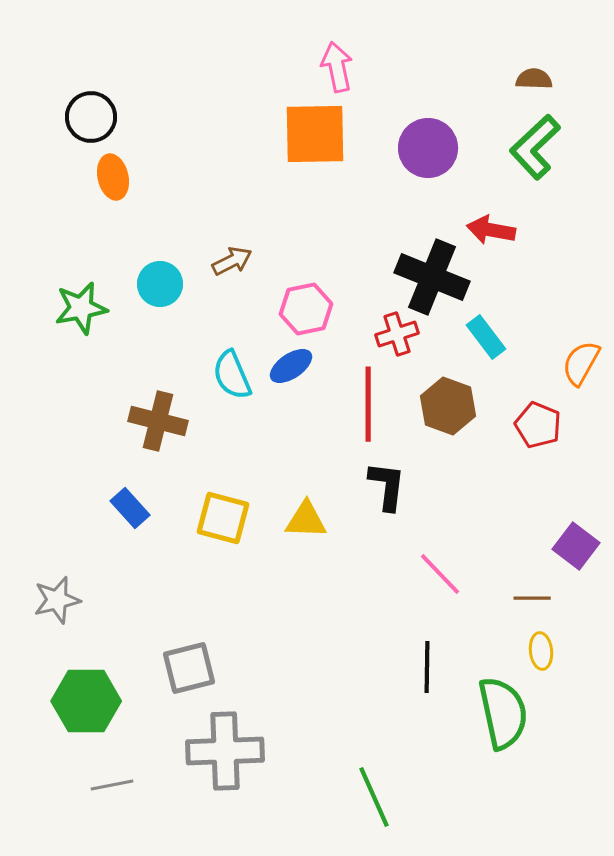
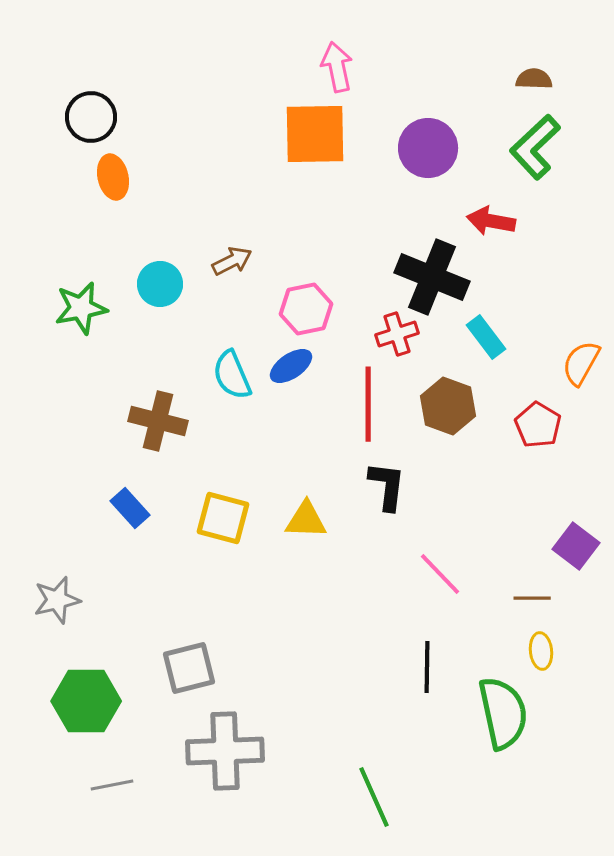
red arrow: moved 9 px up
red pentagon: rotated 9 degrees clockwise
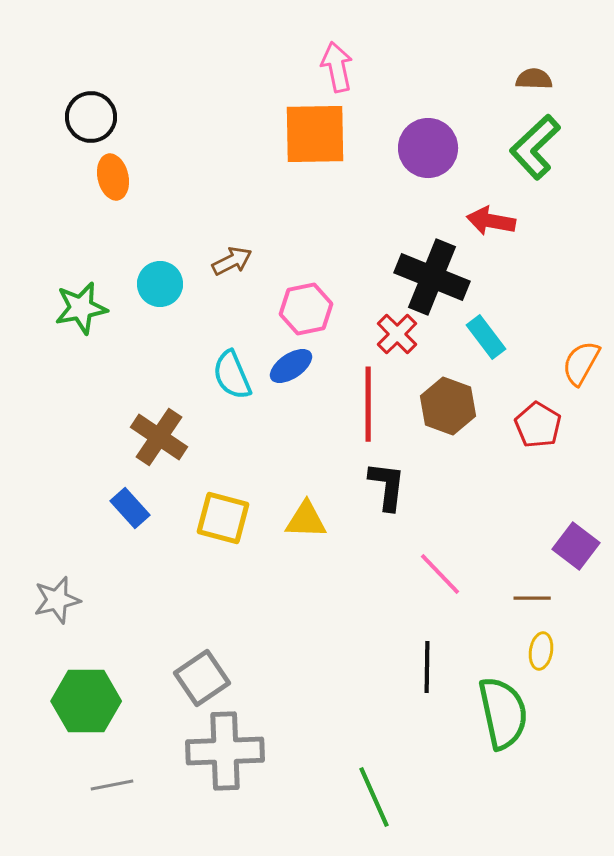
red cross: rotated 27 degrees counterclockwise
brown cross: moved 1 px right, 16 px down; rotated 20 degrees clockwise
yellow ellipse: rotated 15 degrees clockwise
gray square: moved 13 px right, 10 px down; rotated 20 degrees counterclockwise
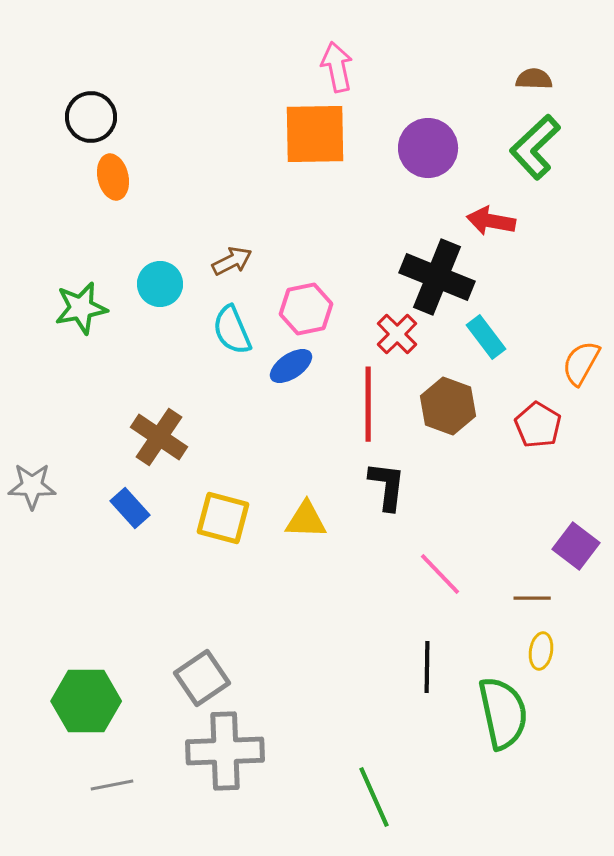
black cross: moved 5 px right
cyan semicircle: moved 45 px up
gray star: moved 25 px left, 114 px up; rotated 15 degrees clockwise
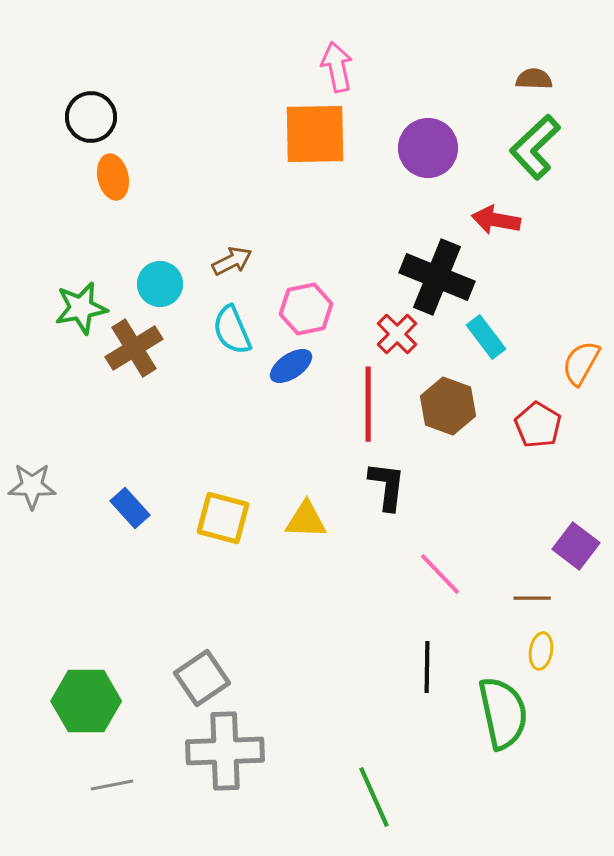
red arrow: moved 5 px right, 1 px up
brown cross: moved 25 px left, 89 px up; rotated 24 degrees clockwise
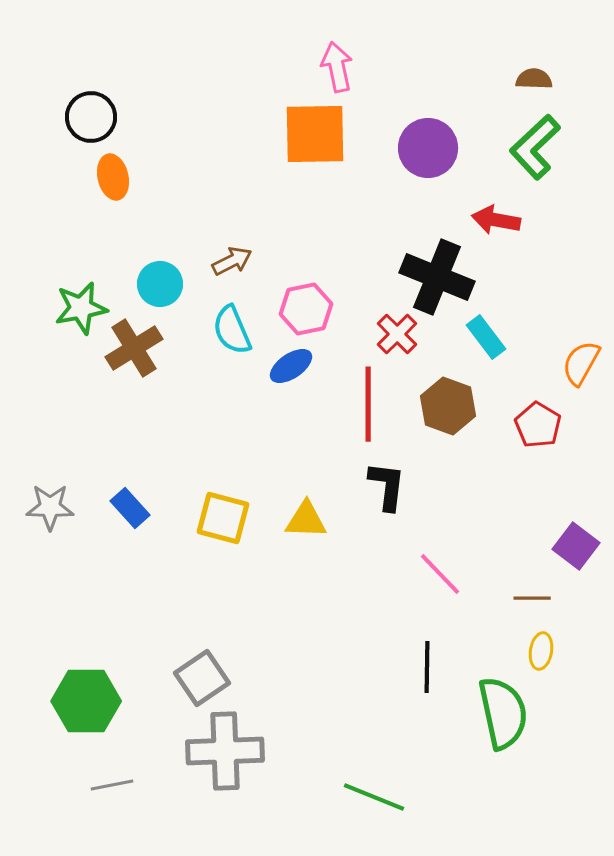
gray star: moved 18 px right, 21 px down
green line: rotated 44 degrees counterclockwise
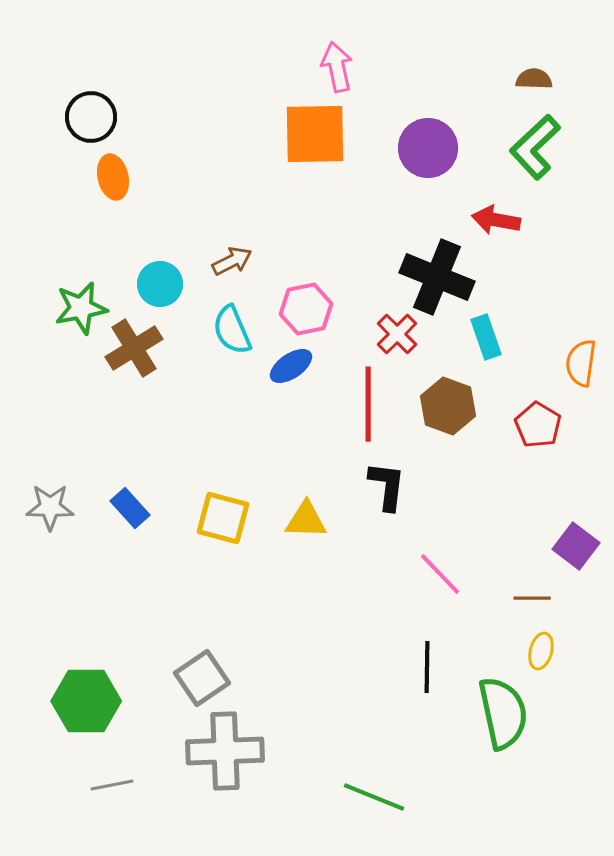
cyan rectangle: rotated 18 degrees clockwise
orange semicircle: rotated 21 degrees counterclockwise
yellow ellipse: rotated 6 degrees clockwise
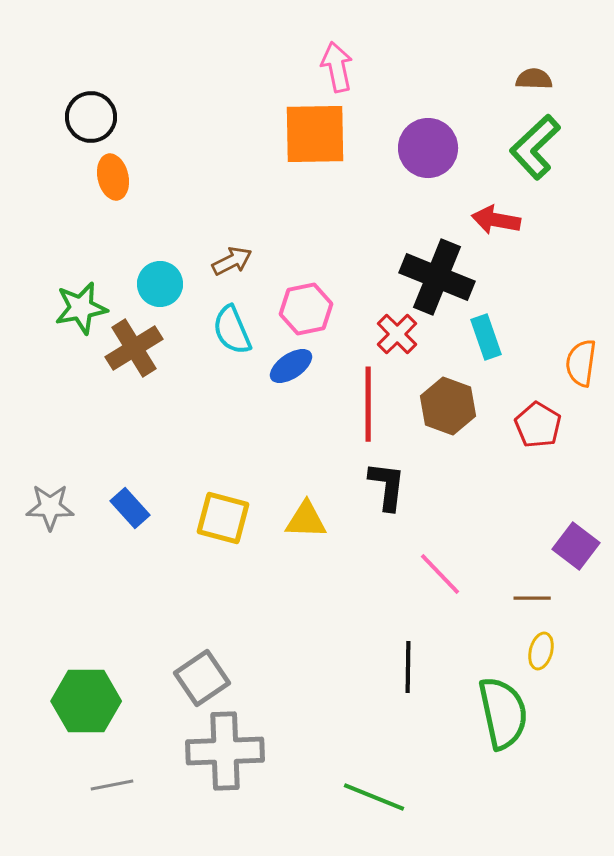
black line: moved 19 px left
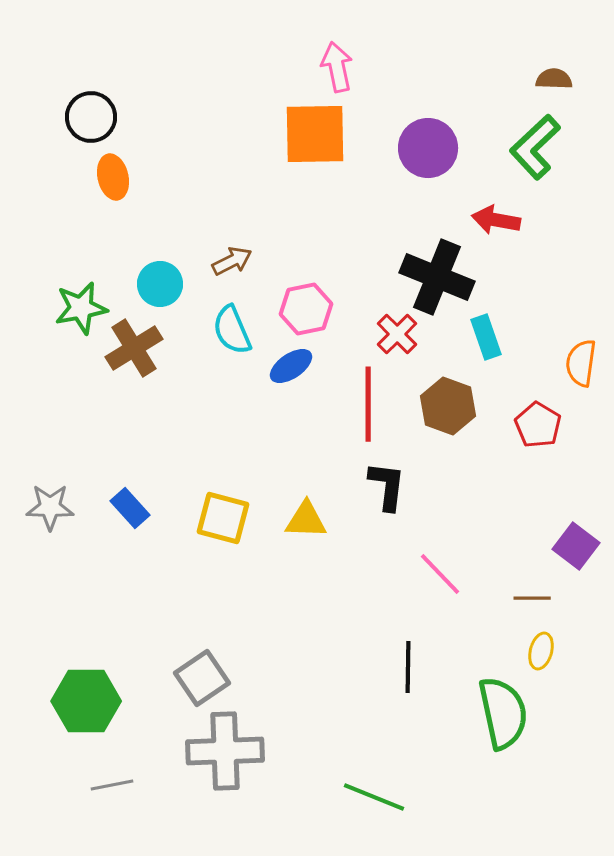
brown semicircle: moved 20 px right
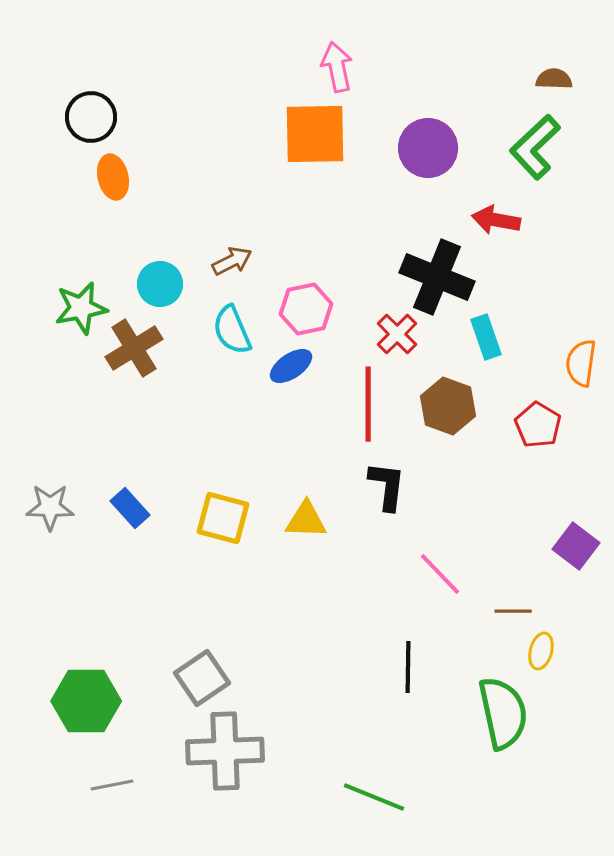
brown line: moved 19 px left, 13 px down
